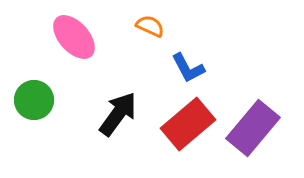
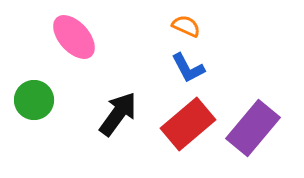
orange semicircle: moved 36 px right
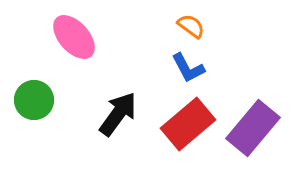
orange semicircle: moved 5 px right; rotated 12 degrees clockwise
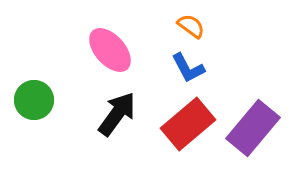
pink ellipse: moved 36 px right, 13 px down
black arrow: moved 1 px left
